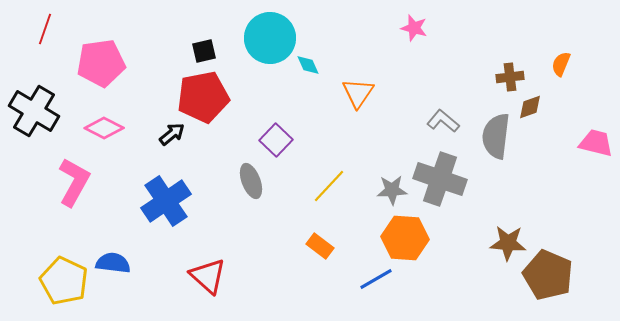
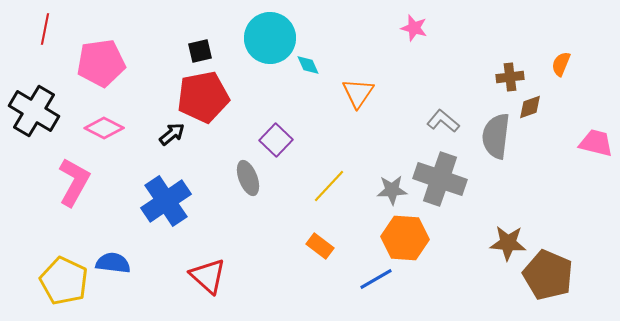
red line: rotated 8 degrees counterclockwise
black square: moved 4 px left
gray ellipse: moved 3 px left, 3 px up
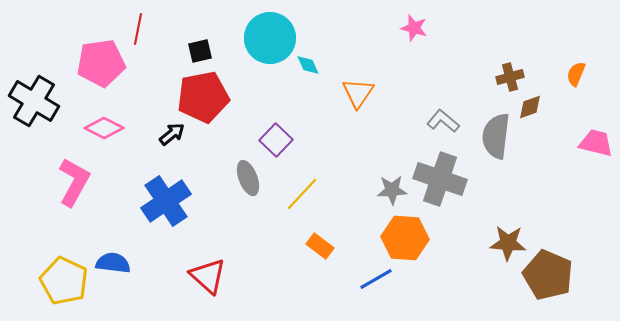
red line: moved 93 px right
orange semicircle: moved 15 px right, 10 px down
brown cross: rotated 8 degrees counterclockwise
black cross: moved 10 px up
yellow line: moved 27 px left, 8 px down
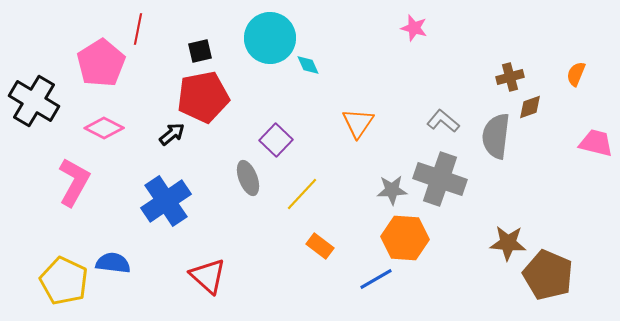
pink pentagon: rotated 24 degrees counterclockwise
orange triangle: moved 30 px down
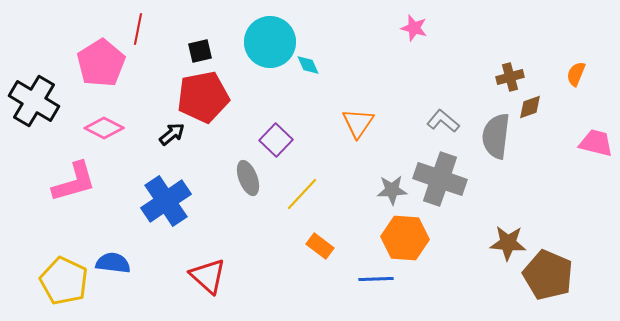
cyan circle: moved 4 px down
pink L-shape: rotated 45 degrees clockwise
blue line: rotated 28 degrees clockwise
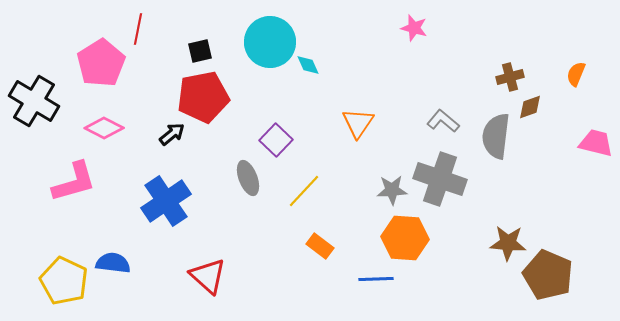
yellow line: moved 2 px right, 3 px up
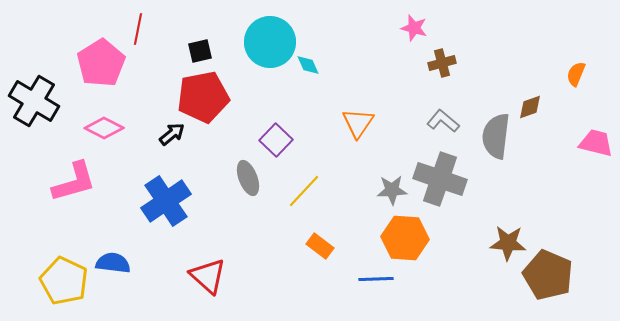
brown cross: moved 68 px left, 14 px up
